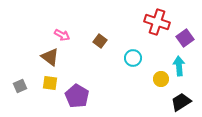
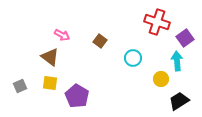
cyan arrow: moved 2 px left, 5 px up
black trapezoid: moved 2 px left, 1 px up
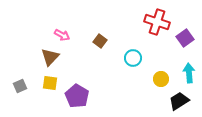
brown triangle: rotated 36 degrees clockwise
cyan arrow: moved 12 px right, 12 px down
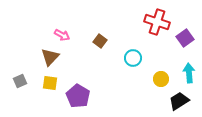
gray square: moved 5 px up
purple pentagon: moved 1 px right
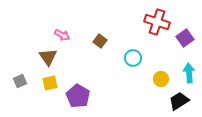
brown triangle: moved 2 px left; rotated 18 degrees counterclockwise
yellow square: rotated 21 degrees counterclockwise
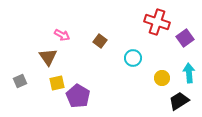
yellow circle: moved 1 px right, 1 px up
yellow square: moved 7 px right
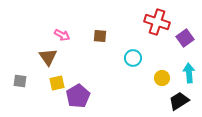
brown square: moved 5 px up; rotated 32 degrees counterclockwise
gray square: rotated 32 degrees clockwise
purple pentagon: rotated 10 degrees clockwise
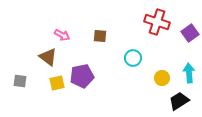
purple square: moved 5 px right, 5 px up
brown triangle: rotated 18 degrees counterclockwise
purple pentagon: moved 4 px right, 20 px up; rotated 20 degrees clockwise
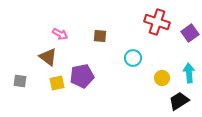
pink arrow: moved 2 px left, 1 px up
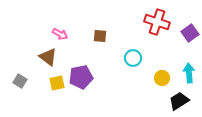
purple pentagon: moved 1 px left, 1 px down
gray square: rotated 24 degrees clockwise
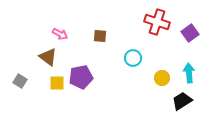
yellow square: rotated 14 degrees clockwise
black trapezoid: moved 3 px right
